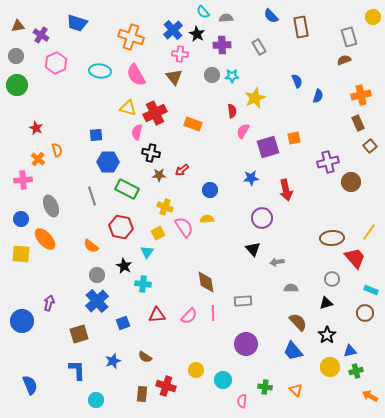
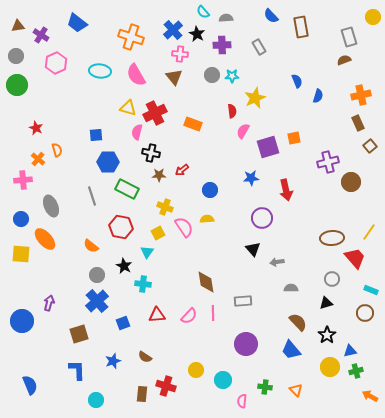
blue trapezoid at (77, 23): rotated 20 degrees clockwise
blue trapezoid at (293, 351): moved 2 px left, 1 px up
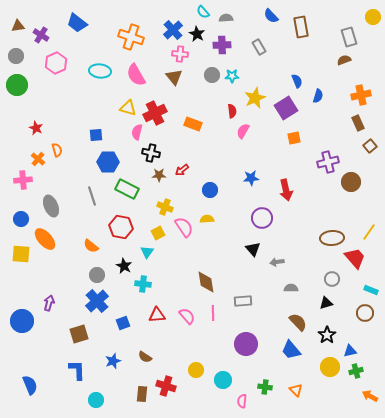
purple square at (268, 147): moved 18 px right, 39 px up; rotated 15 degrees counterclockwise
pink semicircle at (189, 316): moved 2 px left; rotated 84 degrees counterclockwise
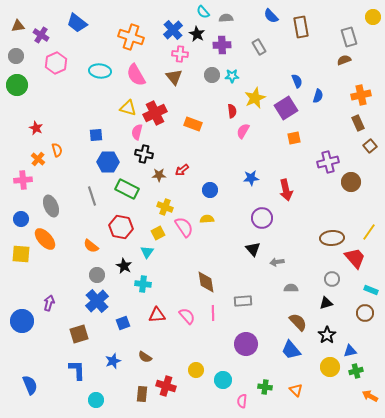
black cross at (151, 153): moved 7 px left, 1 px down
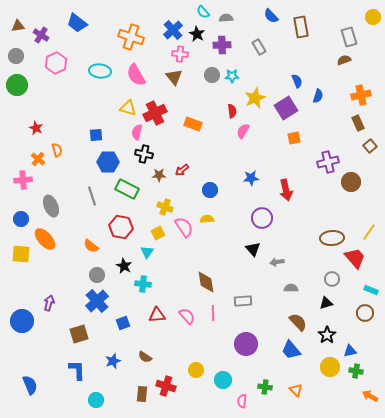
green cross at (356, 371): rotated 24 degrees clockwise
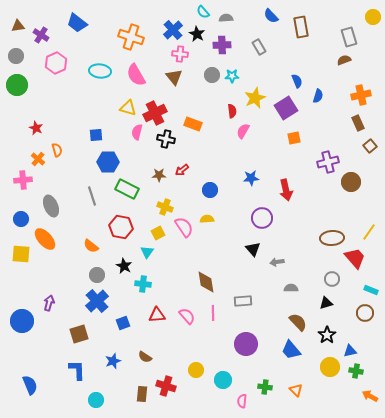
black cross at (144, 154): moved 22 px right, 15 px up
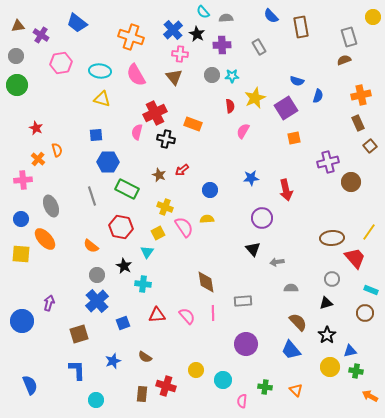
pink hexagon at (56, 63): moved 5 px right; rotated 15 degrees clockwise
blue semicircle at (297, 81): rotated 128 degrees clockwise
yellow triangle at (128, 108): moved 26 px left, 9 px up
red semicircle at (232, 111): moved 2 px left, 5 px up
brown star at (159, 175): rotated 24 degrees clockwise
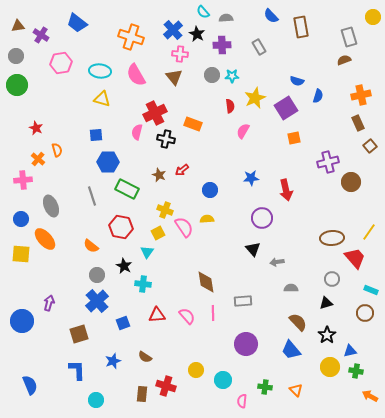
yellow cross at (165, 207): moved 3 px down
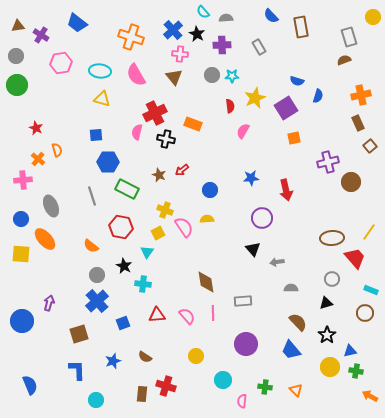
yellow circle at (196, 370): moved 14 px up
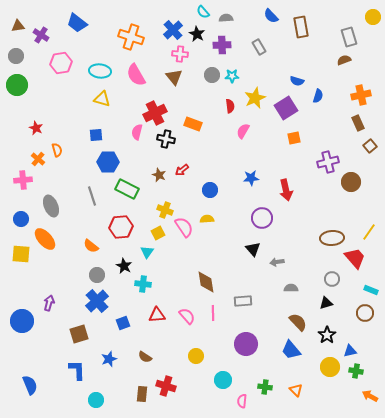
red hexagon at (121, 227): rotated 15 degrees counterclockwise
blue star at (113, 361): moved 4 px left, 2 px up
